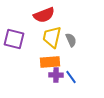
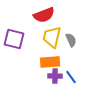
purple cross: moved 1 px left, 1 px down
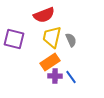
orange rectangle: rotated 30 degrees counterclockwise
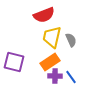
purple square: moved 23 px down
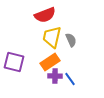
red semicircle: moved 1 px right
blue line: moved 1 px left, 2 px down
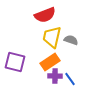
gray semicircle: rotated 48 degrees counterclockwise
purple square: moved 1 px right
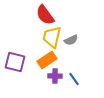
red semicircle: rotated 75 degrees clockwise
gray semicircle: rotated 136 degrees clockwise
orange rectangle: moved 3 px left, 2 px up
blue line: moved 4 px right
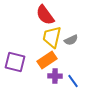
blue line: moved 1 px left, 2 px down
